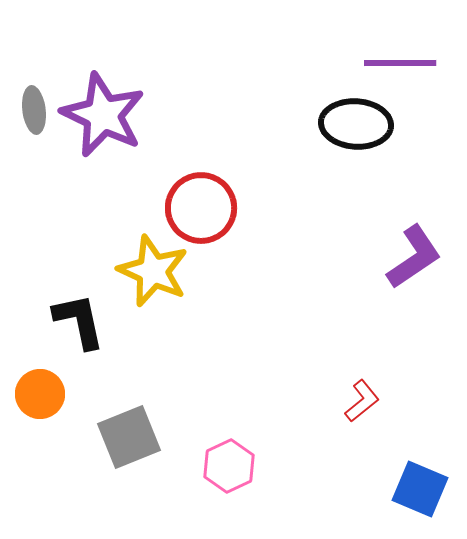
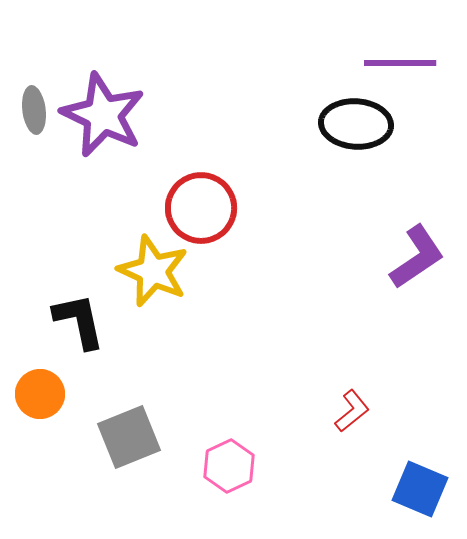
purple L-shape: moved 3 px right
red L-shape: moved 10 px left, 10 px down
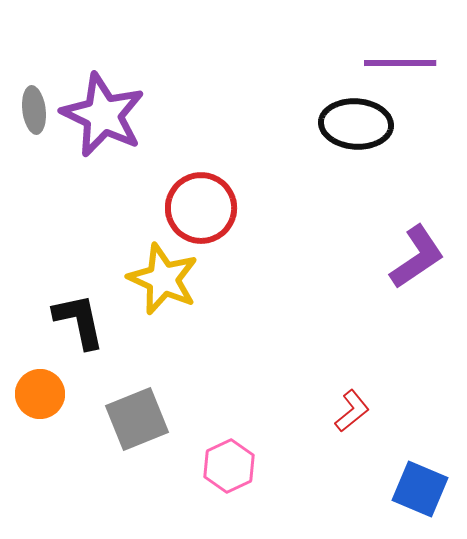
yellow star: moved 10 px right, 8 px down
gray square: moved 8 px right, 18 px up
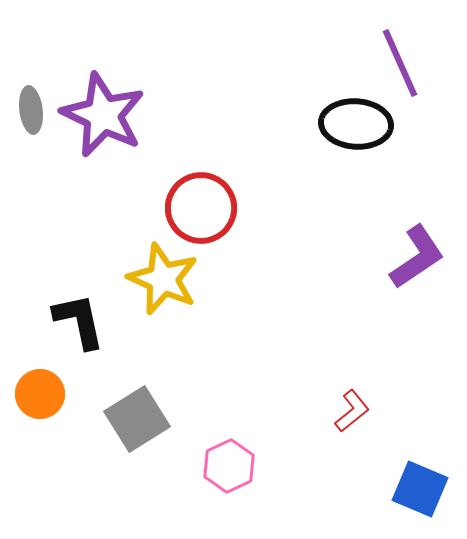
purple line: rotated 66 degrees clockwise
gray ellipse: moved 3 px left
gray square: rotated 10 degrees counterclockwise
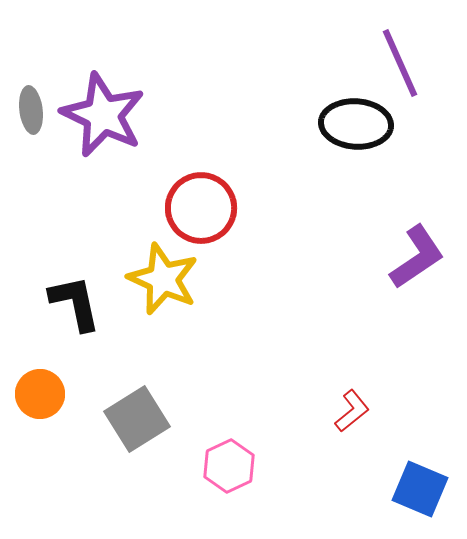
black L-shape: moved 4 px left, 18 px up
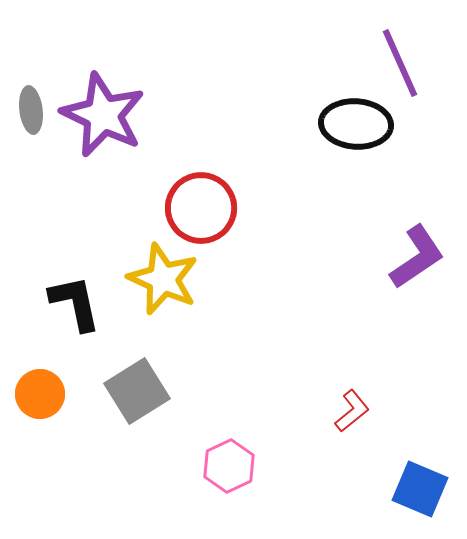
gray square: moved 28 px up
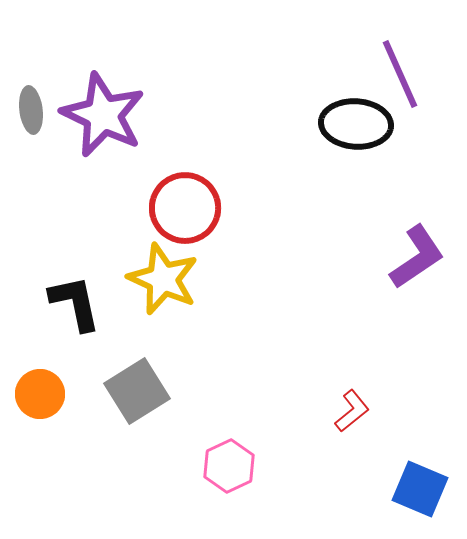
purple line: moved 11 px down
red circle: moved 16 px left
